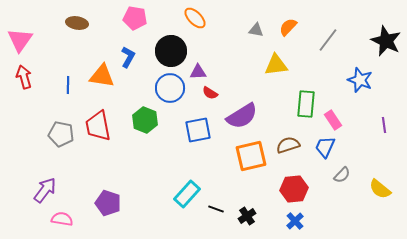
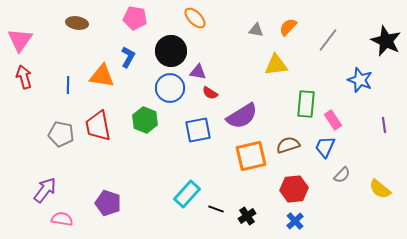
purple triangle: rotated 12 degrees clockwise
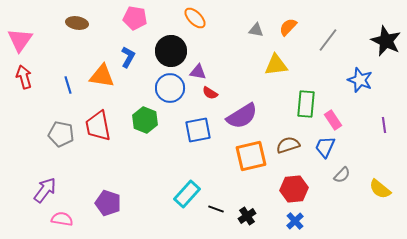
blue line: rotated 18 degrees counterclockwise
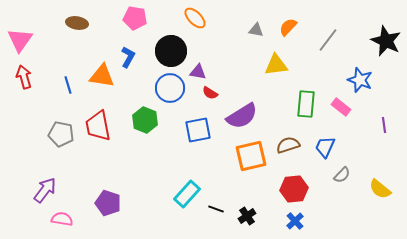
pink rectangle: moved 8 px right, 13 px up; rotated 18 degrees counterclockwise
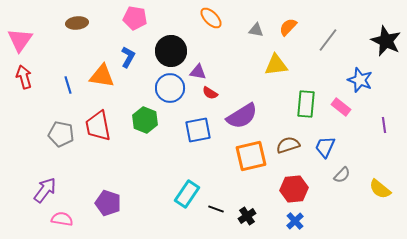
orange ellipse: moved 16 px right
brown ellipse: rotated 15 degrees counterclockwise
cyan rectangle: rotated 8 degrees counterclockwise
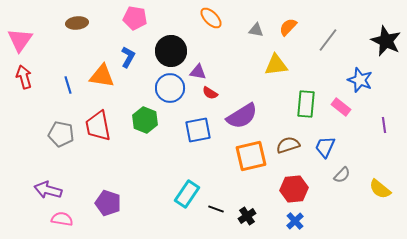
purple arrow: moved 3 px right; rotated 112 degrees counterclockwise
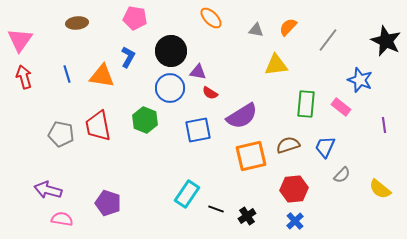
blue line: moved 1 px left, 11 px up
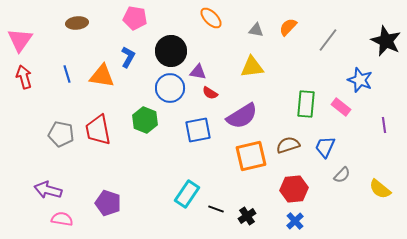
yellow triangle: moved 24 px left, 2 px down
red trapezoid: moved 4 px down
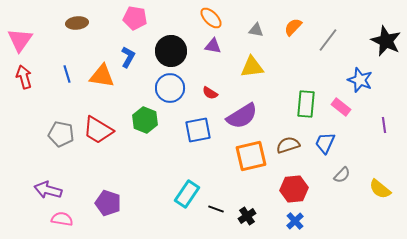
orange semicircle: moved 5 px right
purple triangle: moved 15 px right, 26 px up
red trapezoid: rotated 48 degrees counterclockwise
blue trapezoid: moved 4 px up
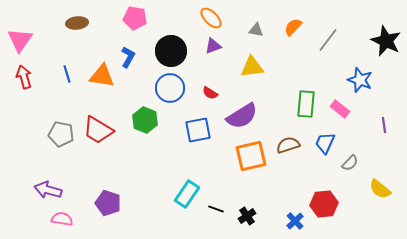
purple triangle: rotated 30 degrees counterclockwise
pink rectangle: moved 1 px left, 2 px down
gray semicircle: moved 8 px right, 12 px up
red hexagon: moved 30 px right, 15 px down
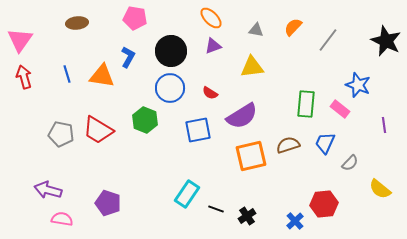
blue star: moved 2 px left, 5 px down
